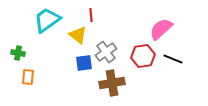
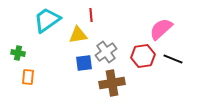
yellow triangle: rotated 48 degrees counterclockwise
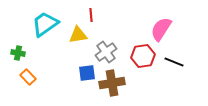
cyan trapezoid: moved 2 px left, 4 px down
pink semicircle: rotated 15 degrees counterclockwise
black line: moved 1 px right, 3 px down
blue square: moved 3 px right, 10 px down
orange rectangle: rotated 49 degrees counterclockwise
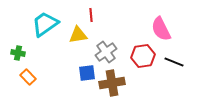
pink semicircle: rotated 60 degrees counterclockwise
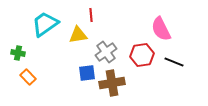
red hexagon: moved 1 px left, 1 px up
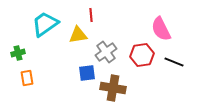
green cross: rotated 24 degrees counterclockwise
orange rectangle: moved 1 px left, 1 px down; rotated 35 degrees clockwise
brown cross: moved 1 px right, 5 px down; rotated 20 degrees clockwise
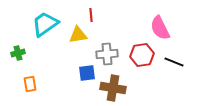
pink semicircle: moved 1 px left, 1 px up
gray cross: moved 1 px right, 2 px down; rotated 30 degrees clockwise
orange rectangle: moved 3 px right, 6 px down
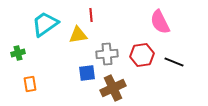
pink semicircle: moved 6 px up
brown cross: rotated 35 degrees counterclockwise
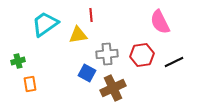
green cross: moved 8 px down
black line: rotated 48 degrees counterclockwise
blue square: rotated 36 degrees clockwise
